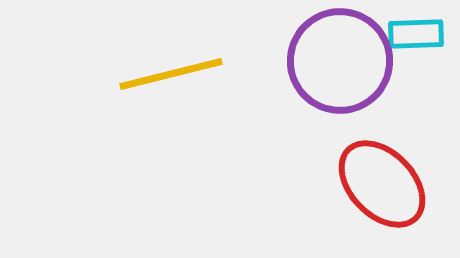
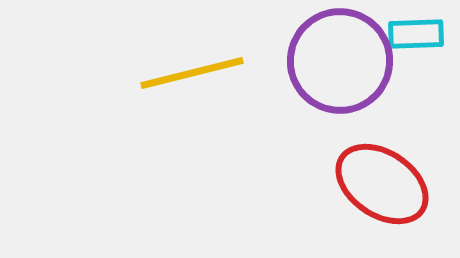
yellow line: moved 21 px right, 1 px up
red ellipse: rotated 12 degrees counterclockwise
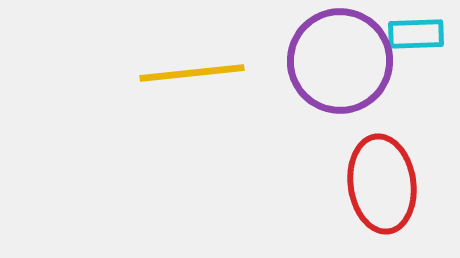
yellow line: rotated 8 degrees clockwise
red ellipse: rotated 48 degrees clockwise
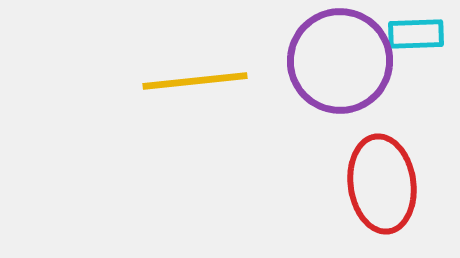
yellow line: moved 3 px right, 8 px down
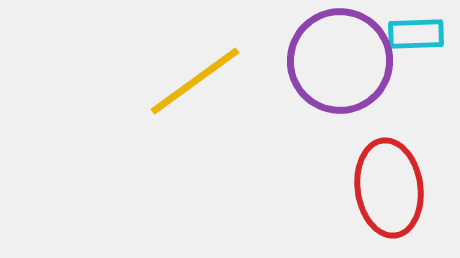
yellow line: rotated 30 degrees counterclockwise
red ellipse: moved 7 px right, 4 px down
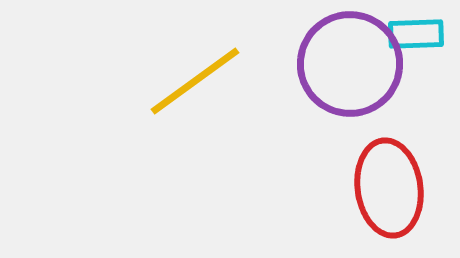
purple circle: moved 10 px right, 3 px down
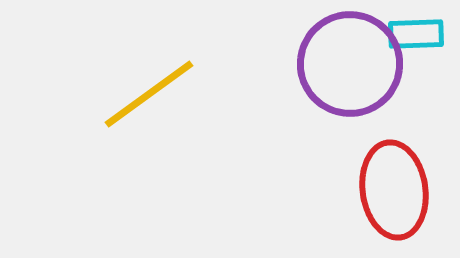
yellow line: moved 46 px left, 13 px down
red ellipse: moved 5 px right, 2 px down
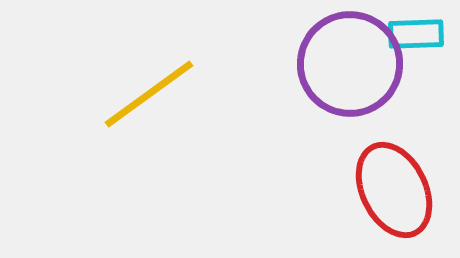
red ellipse: rotated 18 degrees counterclockwise
